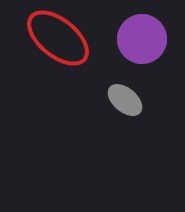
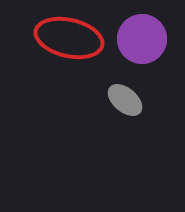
red ellipse: moved 11 px right; rotated 26 degrees counterclockwise
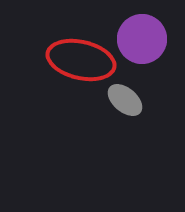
red ellipse: moved 12 px right, 22 px down
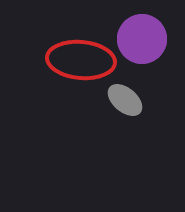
red ellipse: rotated 8 degrees counterclockwise
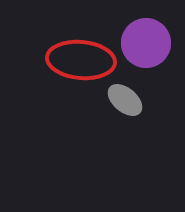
purple circle: moved 4 px right, 4 px down
